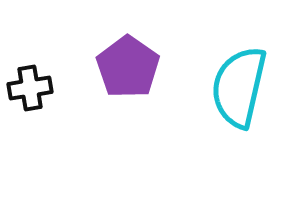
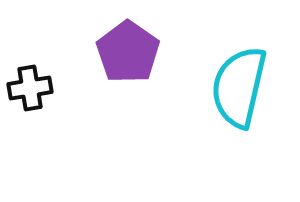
purple pentagon: moved 15 px up
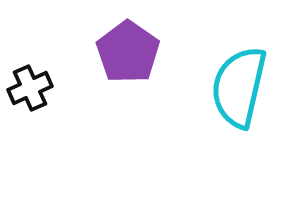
black cross: rotated 15 degrees counterclockwise
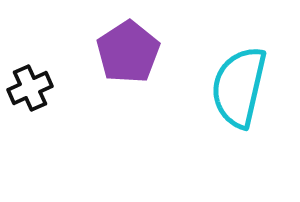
purple pentagon: rotated 4 degrees clockwise
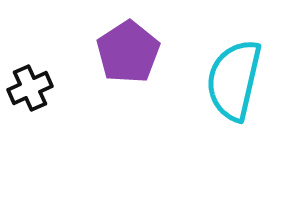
cyan semicircle: moved 5 px left, 7 px up
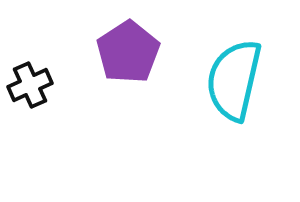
black cross: moved 3 px up
